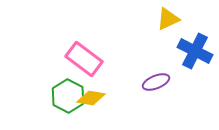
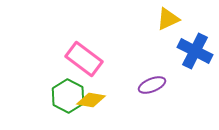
purple ellipse: moved 4 px left, 3 px down
yellow diamond: moved 2 px down
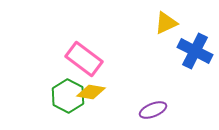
yellow triangle: moved 2 px left, 4 px down
purple ellipse: moved 1 px right, 25 px down
yellow diamond: moved 8 px up
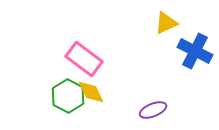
yellow diamond: rotated 56 degrees clockwise
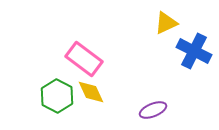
blue cross: moved 1 px left
green hexagon: moved 11 px left
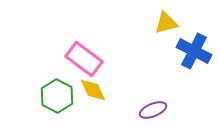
yellow triangle: rotated 10 degrees clockwise
yellow diamond: moved 2 px right, 2 px up
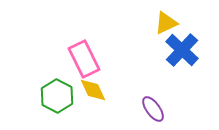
yellow triangle: rotated 10 degrees counterclockwise
blue cross: moved 12 px left, 1 px up; rotated 16 degrees clockwise
pink rectangle: rotated 27 degrees clockwise
purple ellipse: moved 1 px up; rotated 76 degrees clockwise
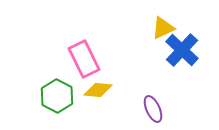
yellow triangle: moved 3 px left, 5 px down
yellow diamond: moved 5 px right; rotated 60 degrees counterclockwise
purple ellipse: rotated 12 degrees clockwise
